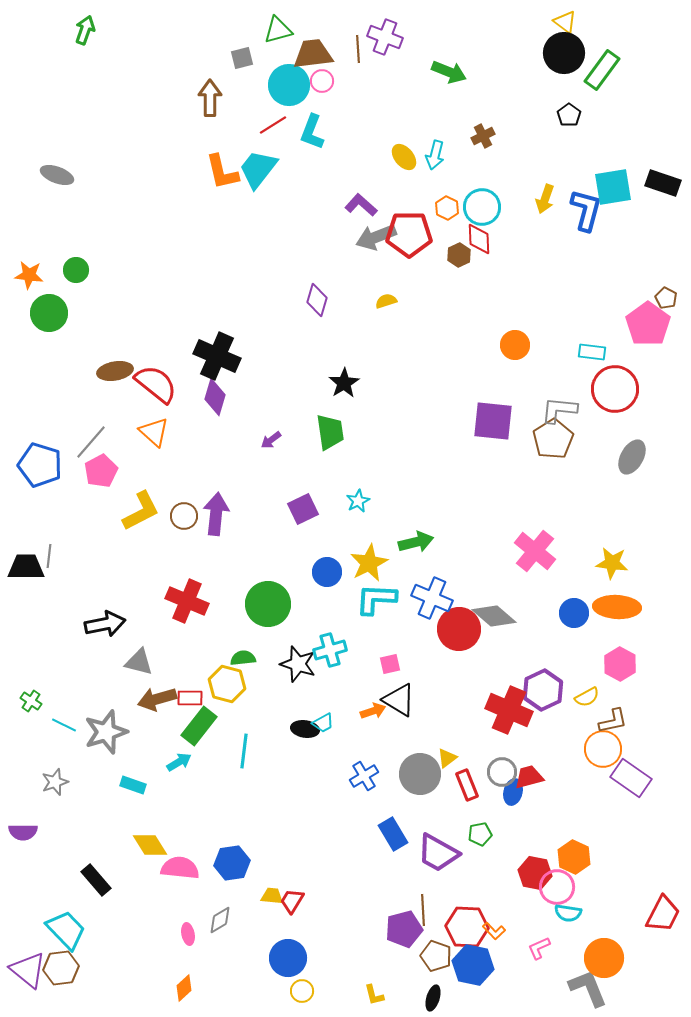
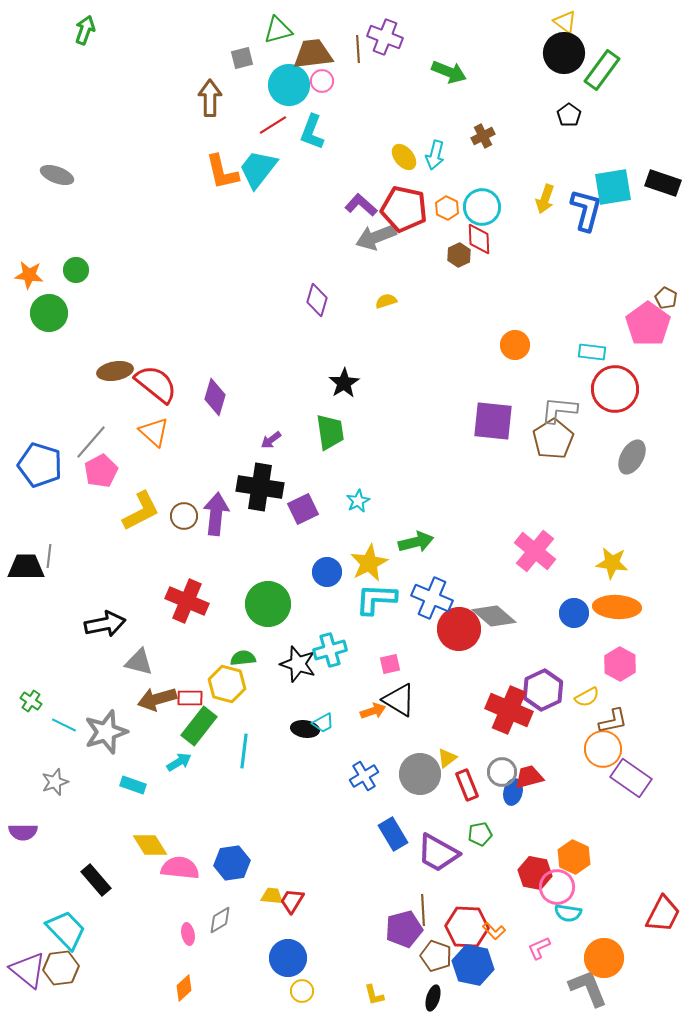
red pentagon at (409, 234): moved 5 px left, 25 px up; rotated 12 degrees clockwise
black cross at (217, 356): moved 43 px right, 131 px down; rotated 15 degrees counterclockwise
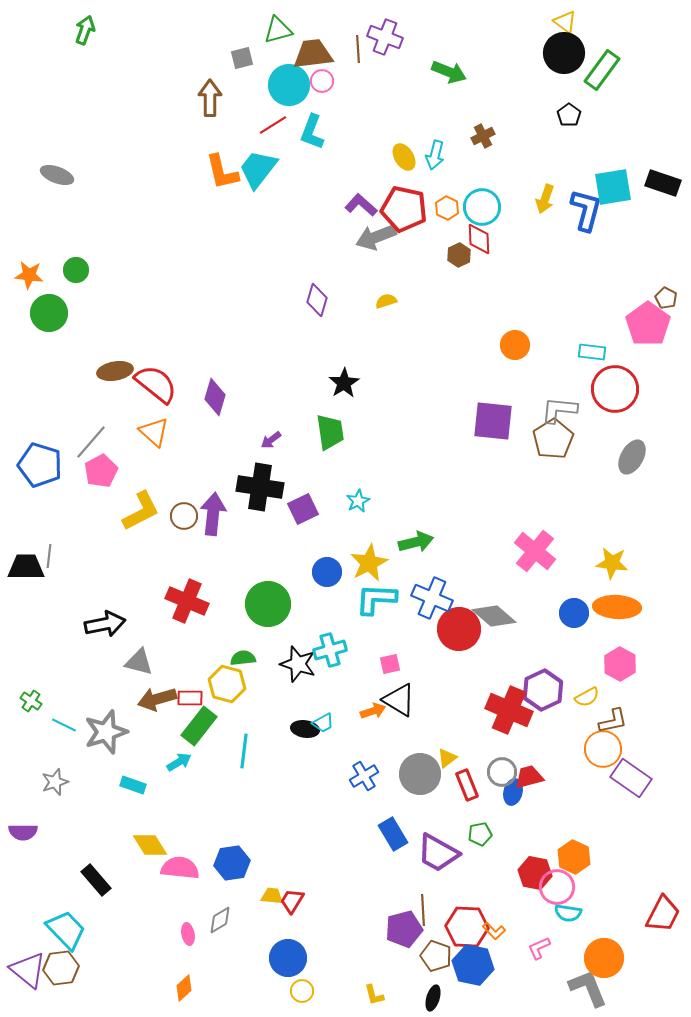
yellow ellipse at (404, 157): rotated 8 degrees clockwise
purple arrow at (216, 514): moved 3 px left
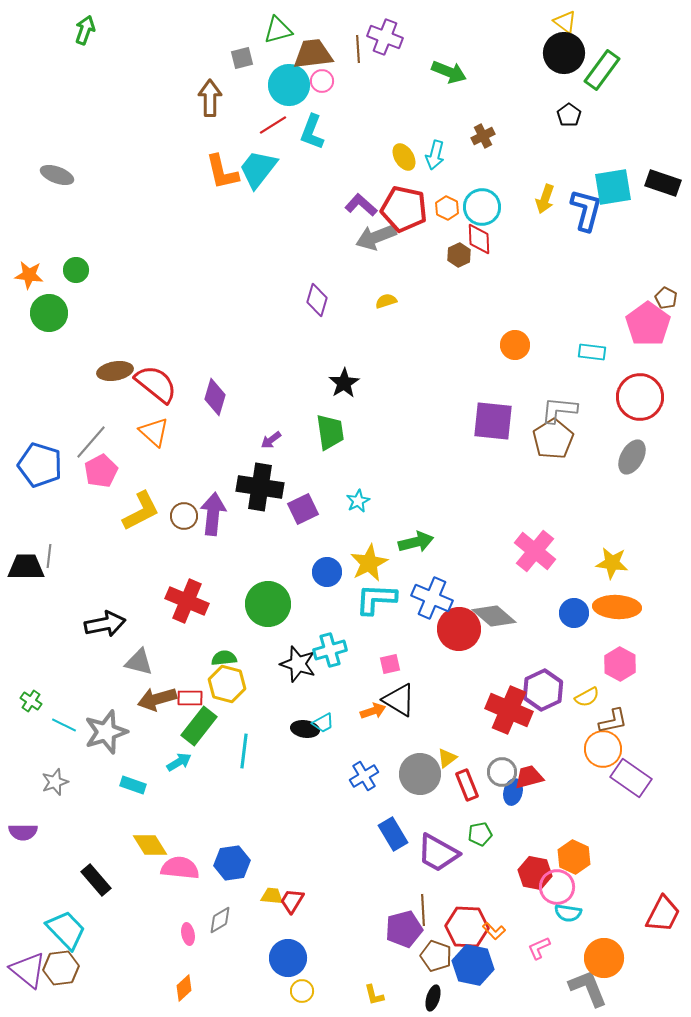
red circle at (615, 389): moved 25 px right, 8 px down
green semicircle at (243, 658): moved 19 px left
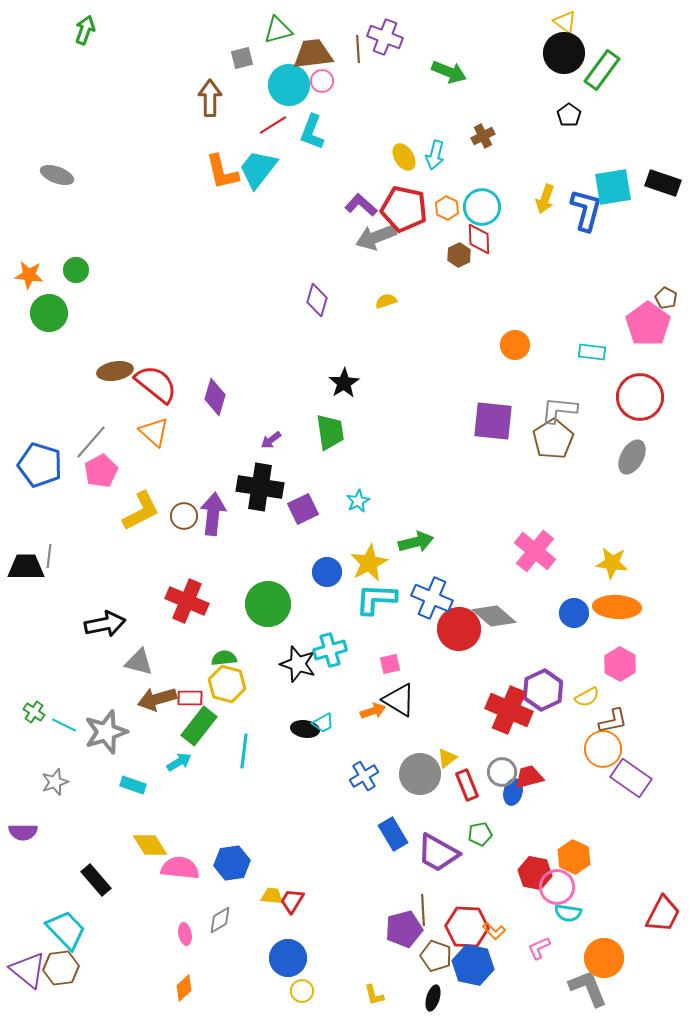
green cross at (31, 701): moved 3 px right, 11 px down
pink ellipse at (188, 934): moved 3 px left
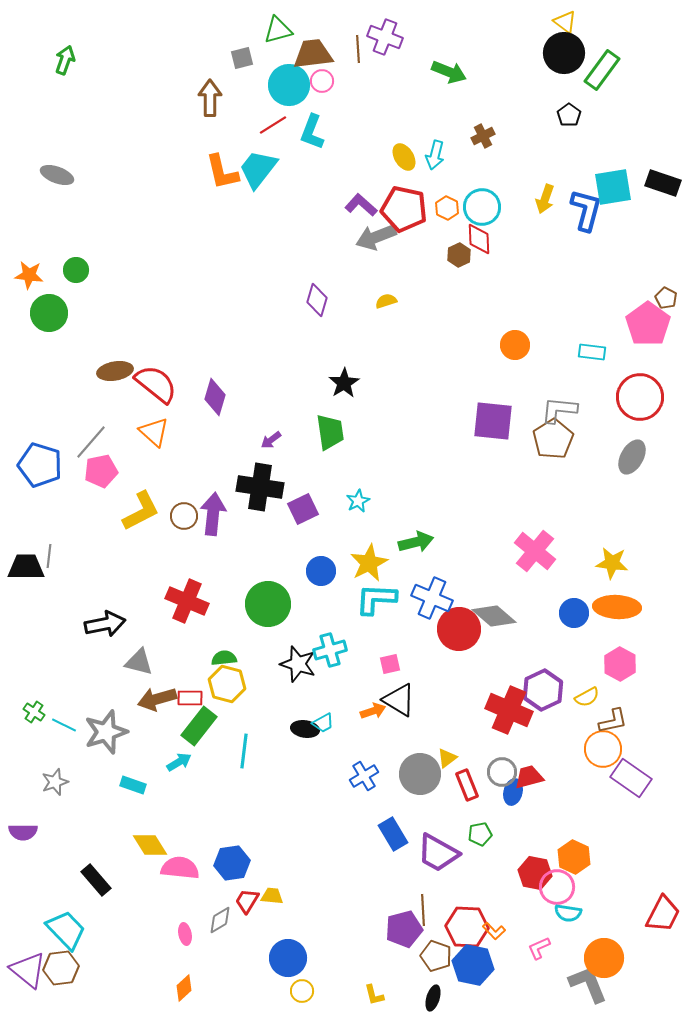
green arrow at (85, 30): moved 20 px left, 30 px down
pink pentagon at (101, 471): rotated 16 degrees clockwise
blue circle at (327, 572): moved 6 px left, 1 px up
red trapezoid at (292, 901): moved 45 px left
gray L-shape at (588, 988): moved 4 px up
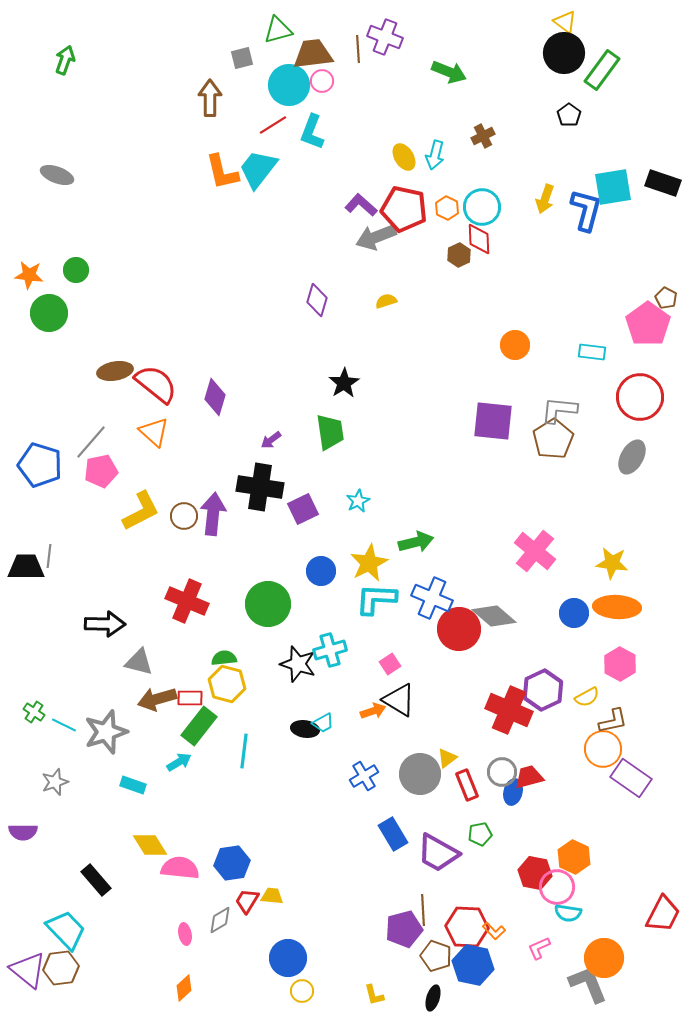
black arrow at (105, 624): rotated 12 degrees clockwise
pink square at (390, 664): rotated 20 degrees counterclockwise
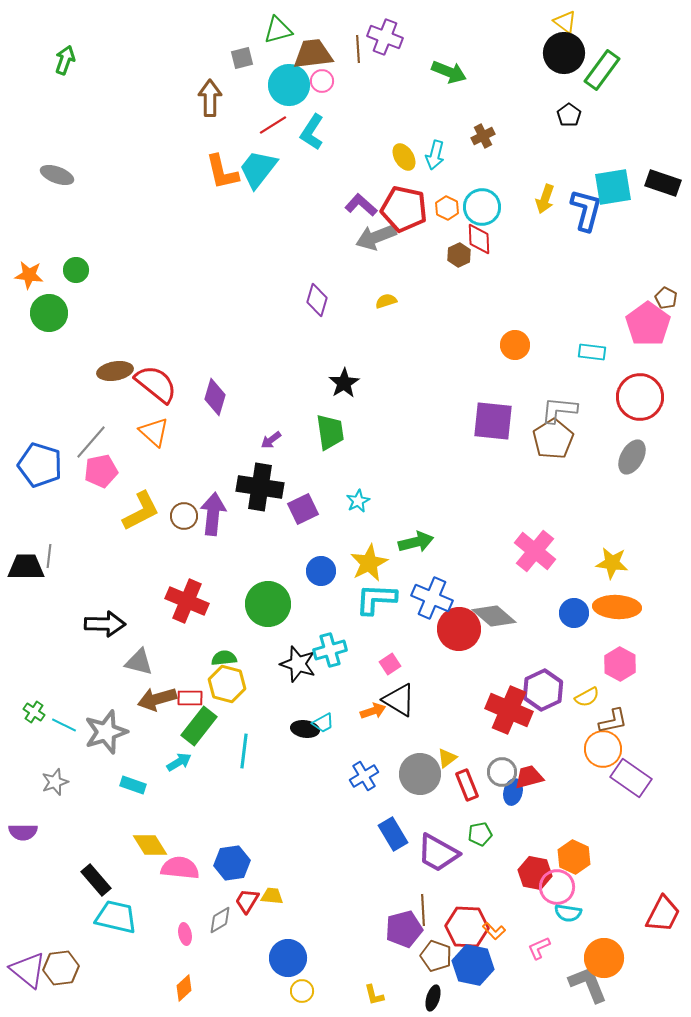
cyan L-shape at (312, 132): rotated 12 degrees clockwise
cyan trapezoid at (66, 930): moved 50 px right, 13 px up; rotated 33 degrees counterclockwise
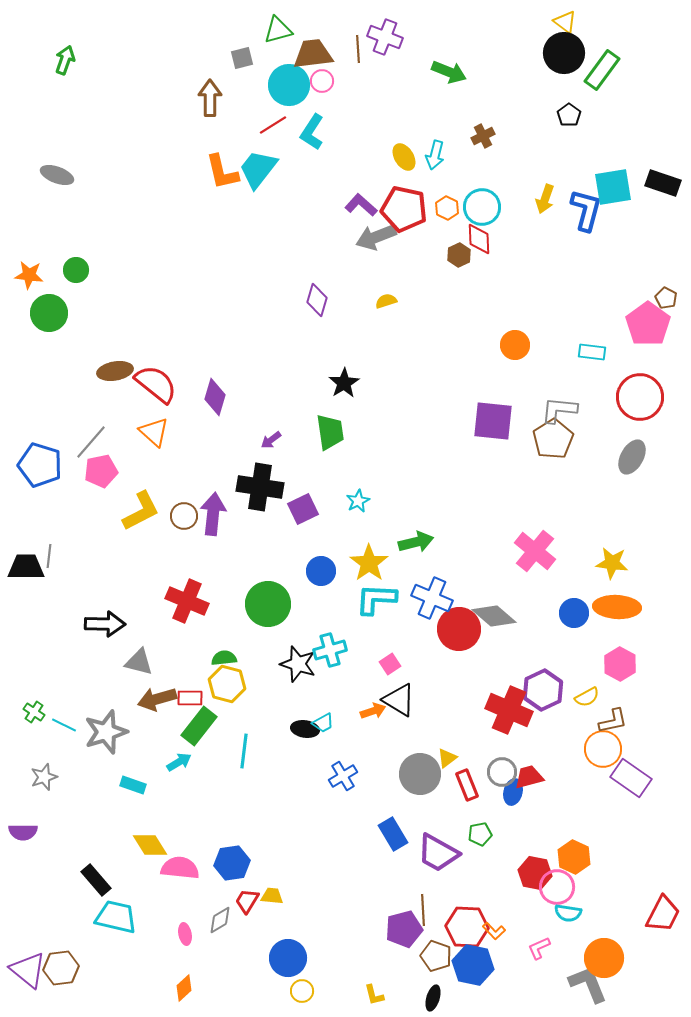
yellow star at (369, 563): rotated 9 degrees counterclockwise
blue cross at (364, 776): moved 21 px left
gray star at (55, 782): moved 11 px left, 5 px up
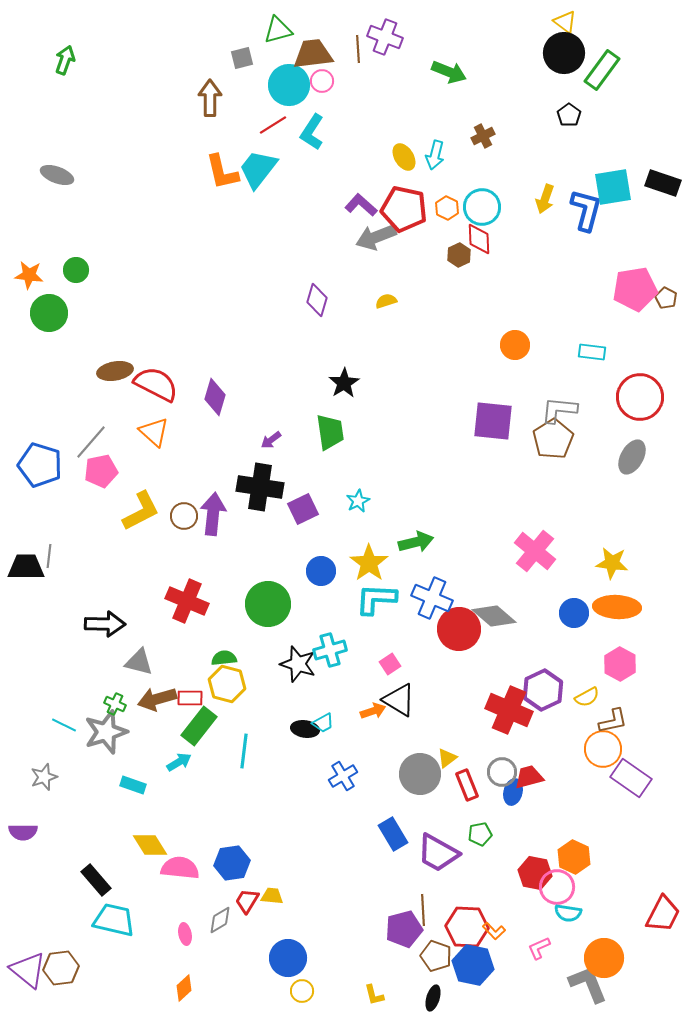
pink pentagon at (648, 324): moved 13 px left, 35 px up; rotated 27 degrees clockwise
red semicircle at (156, 384): rotated 12 degrees counterclockwise
green cross at (34, 712): moved 81 px right, 8 px up; rotated 10 degrees counterclockwise
cyan trapezoid at (116, 917): moved 2 px left, 3 px down
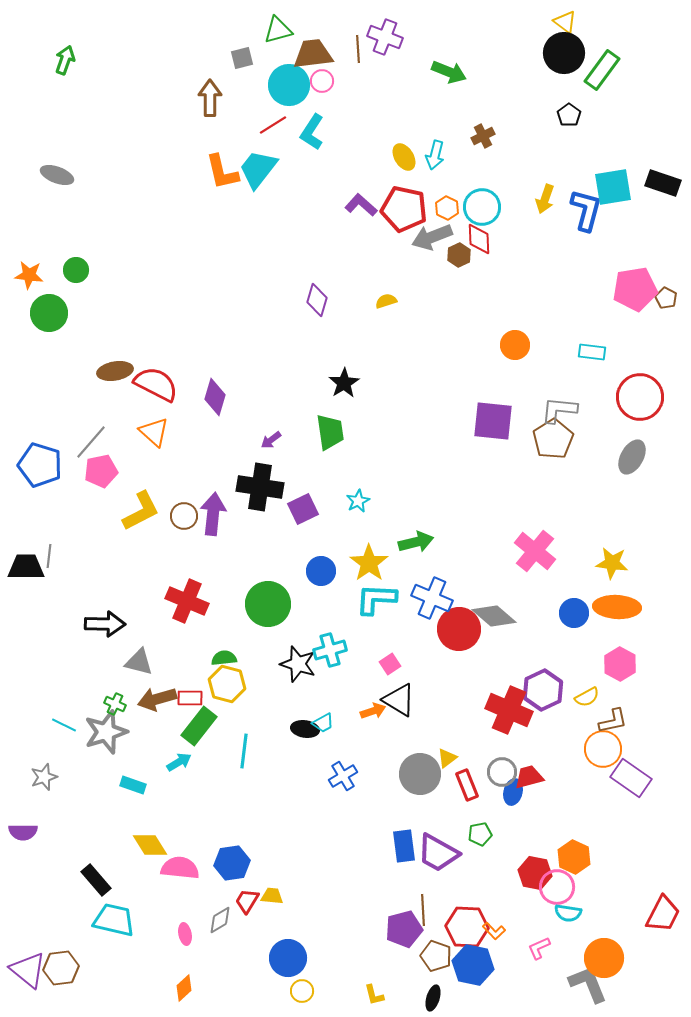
gray arrow at (376, 237): moved 56 px right
blue rectangle at (393, 834): moved 11 px right, 12 px down; rotated 24 degrees clockwise
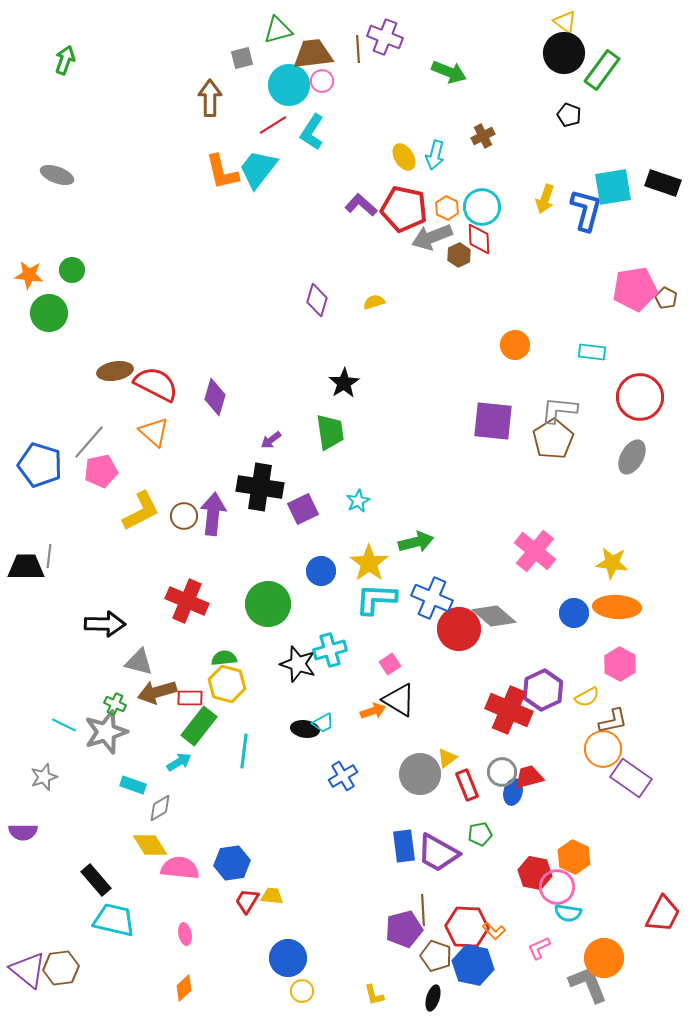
black pentagon at (569, 115): rotated 15 degrees counterclockwise
green circle at (76, 270): moved 4 px left
yellow semicircle at (386, 301): moved 12 px left, 1 px down
gray line at (91, 442): moved 2 px left
brown arrow at (157, 699): moved 7 px up
gray diamond at (220, 920): moved 60 px left, 112 px up
